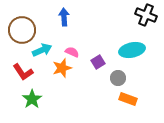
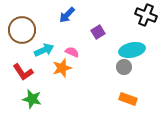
blue arrow: moved 3 px right, 2 px up; rotated 132 degrees counterclockwise
cyan arrow: moved 2 px right
purple square: moved 30 px up
gray circle: moved 6 px right, 11 px up
green star: rotated 24 degrees counterclockwise
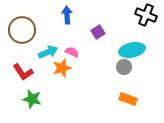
blue arrow: rotated 132 degrees clockwise
cyan arrow: moved 4 px right, 2 px down
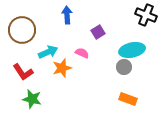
pink semicircle: moved 10 px right, 1 px down
